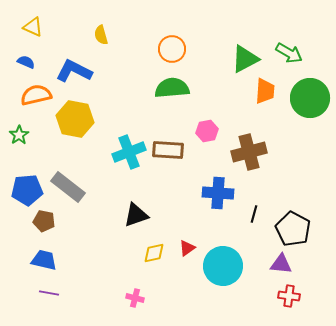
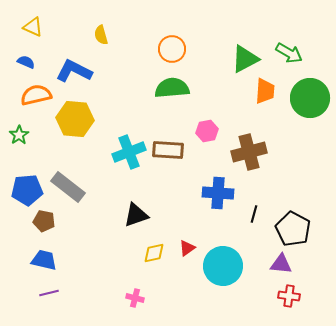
yellow hexagon: rotated 6 degrees counterclockwise
purple line: rotated 24 degrees counterclockwise
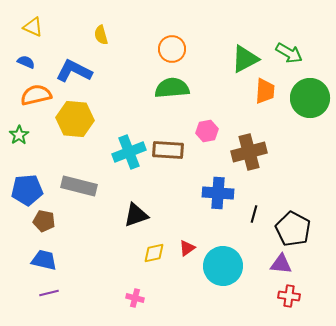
gray rectangle: moved 11 px right, 1 px up; rotated 24 degrees counterclockwise
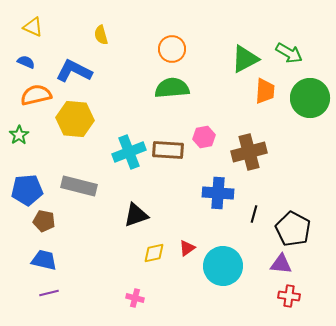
pink hexagon: moved 3 px left, 6 px down
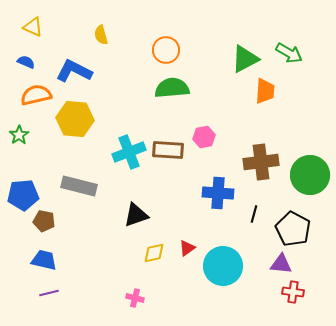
orange circle: moved 6 px left, 1 px down
green circle: moved 77 px down
brown cross: moved 12 px right, 10 px down; rotated 8 degrees clockwise
blue pentagon: moved 4 px left, 5 px down
red cross: moved 4 px right, 4 px up
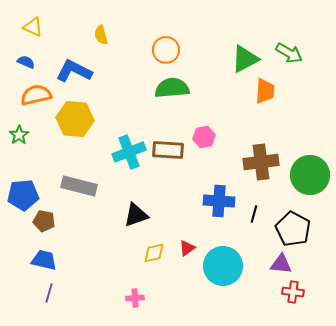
blue cross: moved 1 px right, 8 px down
purple line: rotated 60 degrees counterclockwise
pink cross: rotated 18 degrees counterclockwise
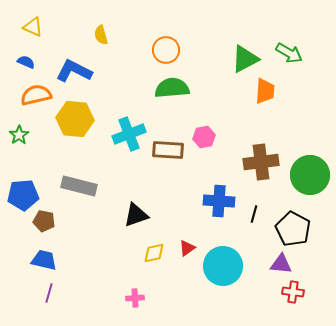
cyan cross: moved 18 px up
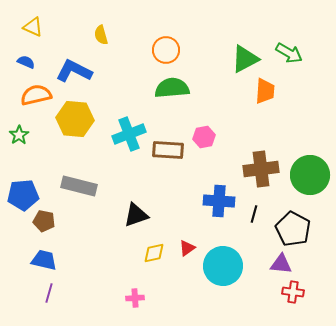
brown cross: moved 7 px down
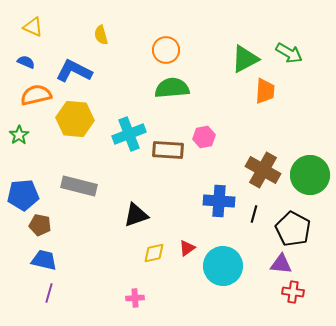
brown cross: moved 2 px right, 1 px down; rotated 36 degrees clockwise
brown pentagon: moved 4 px left, 4 px down
